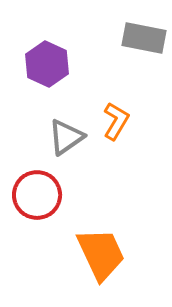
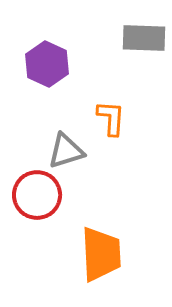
gray rectangle: rotated 9 degrees counterclockwise
orange L-shape: moved 5 px left, 3 px up; rotated 27 degrees counterclockwise
gray triangle: moved 14 px down; rotated 18 degrees clockwise
orange trapezoid: rotated 22 degrees clockwise
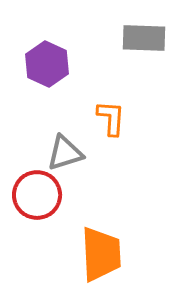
gray triangle: moved 1 px left, 2 px down
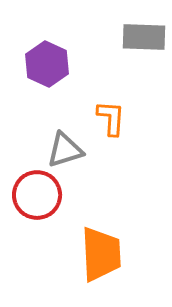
gray rectangle: moved 1 px up
gray triangle: moved 3 px up
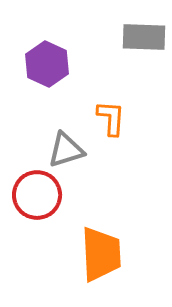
gray triangle: moved 1 px right
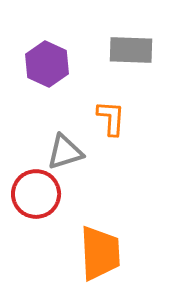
gray rectangle: moved 13 px left, 13 px down
gray triangle: moved 1 px left, 2 px down
red circle: moved 1 px left, 1 px up
orange trapezoid: moved 1 px left, 1 px up
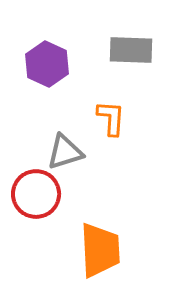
orange trapezoid: moved 3 px up
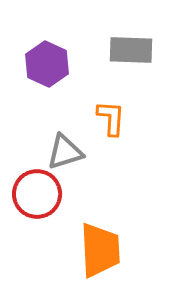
red circle: moved 1 px right
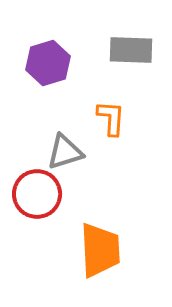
purple hexagon: moved 1 px right, 1 px up; rotated 18 degrees clockwise
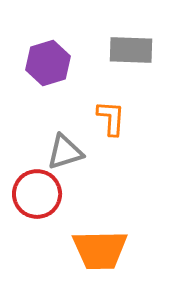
orange trapezoid: rotated 92 degrees clockwise
